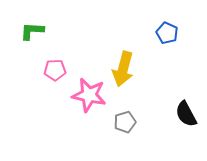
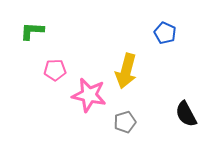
blue pentagon: moved 2 px left
yellow arrow: moved 3 px right, 2 px down
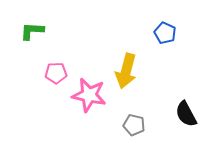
pink pentagon: moved 1 px right, 3 px down
gray pentagon: moved 9 px right, 3 px down; rotated 30 degrees clockwise
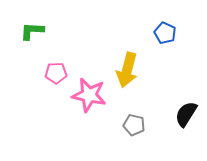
yellow arrow: moved 1 px right, 1 px up
black semicircle: rotated 60 degrees clockwise
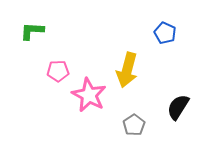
pink pentagon: moved 2 px right, 2 px up
pink star: rotated 16 degrees clockwise
black semicircle: moved 8 px left, 7 px up
gray pentagon: rotated 25 degrees clockwise
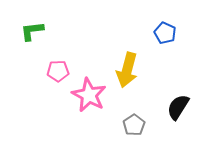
green L-shape: rotated 10 degrees counterclockwise
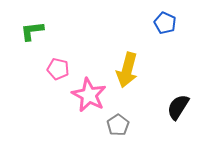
blue pentagon: moved 10 px up
pink pentagon: moved 2 px up; rotated 15 degrees clockwise
gray pentagon: moved 16 px left
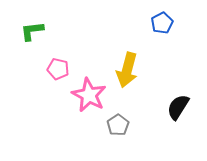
blue pentagon: moved 3 px left; rotated 20 degrees clockwise
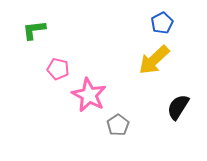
green L-shape: moved 2 px right, 1 px up
yellow arrow: moved 27 px right, 10 px up; rotated 32 degrees clockwise
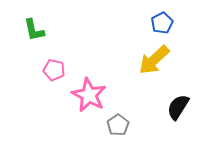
green L-shape: rotated 95 degrees counterclockwise
pink pentagon: moved 4 px left, 1 px down
